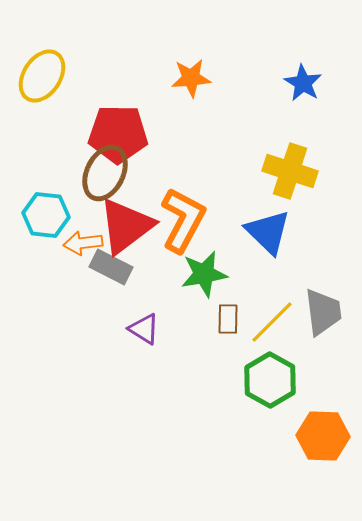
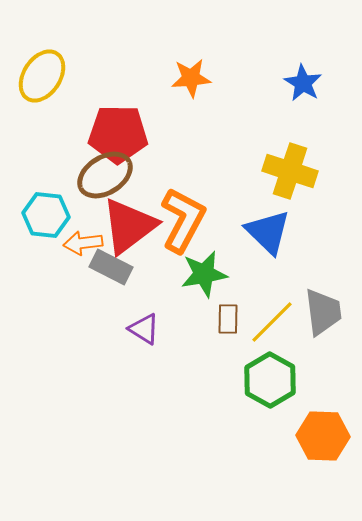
brown ellipse: moved 2 px down; rotated 32 degrees clockwise
red triangle: moved 3 px right
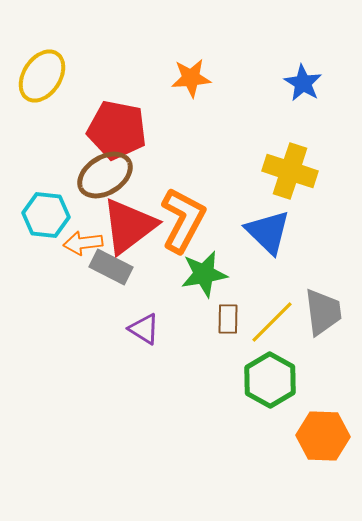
red pentagon: moved 1 px left, 4 px up; rotated 10 degrees clockwise
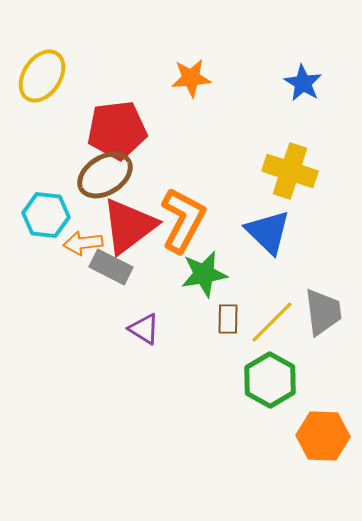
red pentagon: rotated 18 degrees counterclockwise
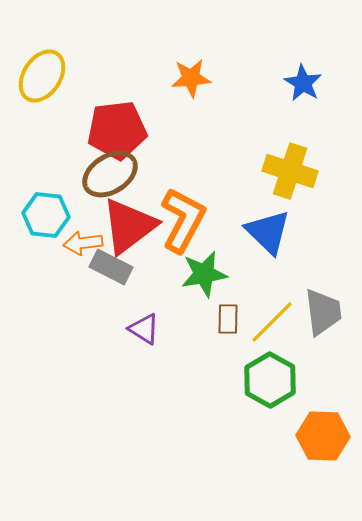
brown ellipse: moved 5 px right, 1 px up
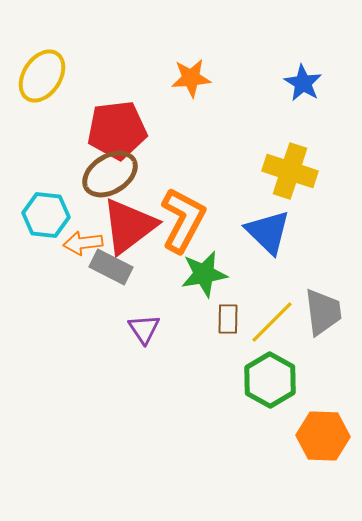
purple triangle: rotated 24 degrees clockwise
